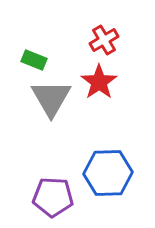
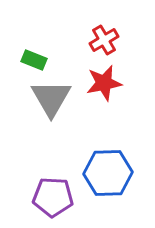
red star: moved 5 px right, 1 px down; rotated 24 degrees clockwise
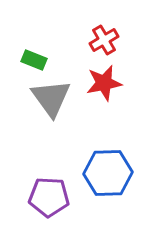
gray triangle: rotated 6 degrees counterclockwise
purple pentagon: moved 4 px left
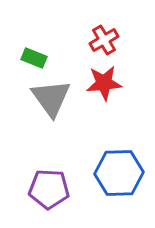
green rectangle: moved 2 px up
red star: rotated 6 degrees clockwise
blue hexagon: moved 11 px right
purple pentagon: moved 8 px up
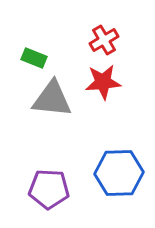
red star: moved 1 px left, 1 px up
gray triangle: moved 1 px right, 1 px down; rotated 48 degrees counterclockwise
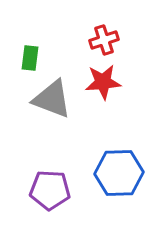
red cross: rotated 12 degrees clockwise
green rectangle: moved 4 px left; rotated 75 degrees clockwise
gray triangle: rotated 15 degrees clockwise
purple pentagon: moved 1 px right, 1 px down
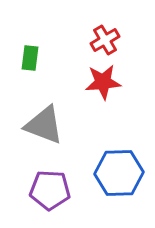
red cross: moved 1 px right; rotated 12 degrees counterclockwise
gray triangle: moved 8 px left, 26 px down
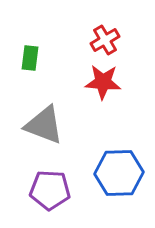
red star: rotated 9 degrees clockwise
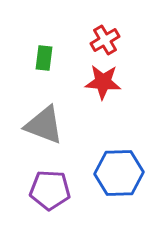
green rectangle: moved 14 px right
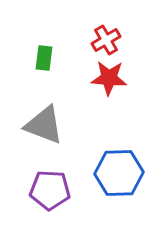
red cross: moved 1 px right
red star: moved 6 px right, 4 px up
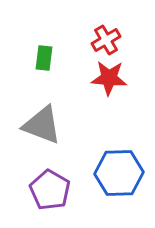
gray triangle: moved 2 px left
purple pentagon: rotated 27 degrees clockwise
